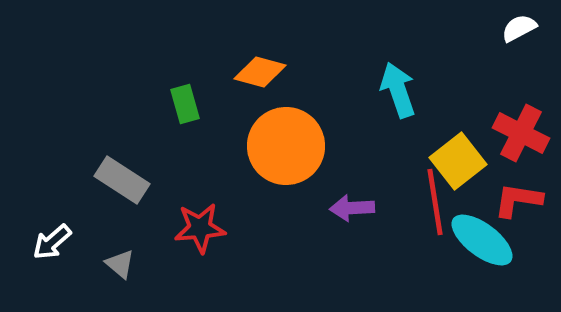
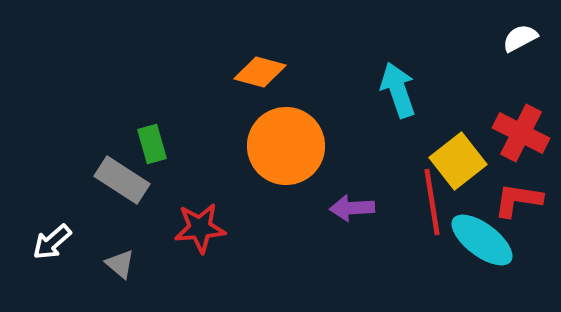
white semicircle: moved 1 px right, 10 px down
green rectangle: moved 33 px left, 40 px down
red line: moved 3 px left
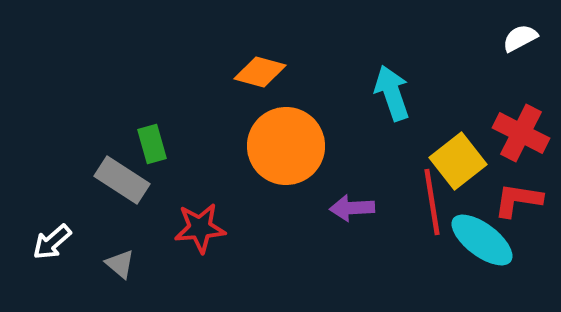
cyan arrow: moved 6 px left, 3 px down
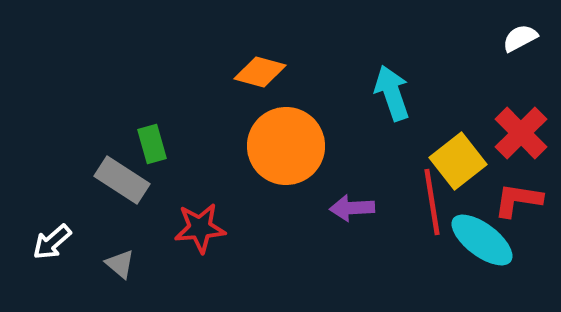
red cross: rotated 18 degrees clockwise
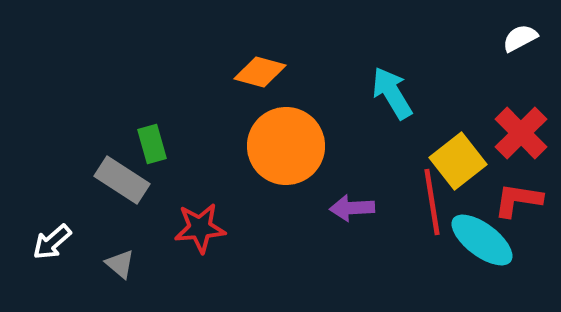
cyan arrow: rotated 12 degrees counterclockwise
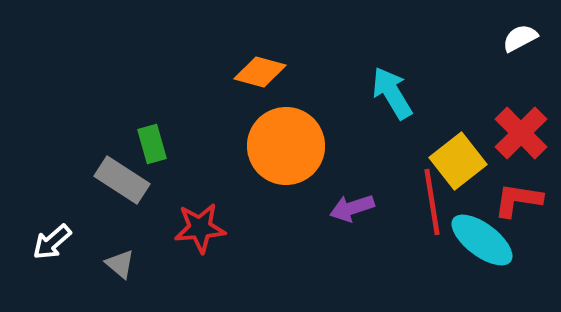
purple arrow: rotated 15 degrees counterclockwise
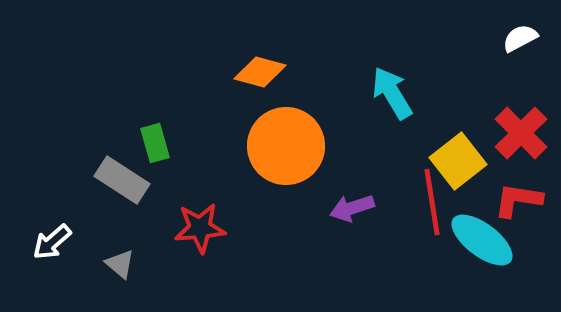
green rectangle: moved 3 px right, 1 px up
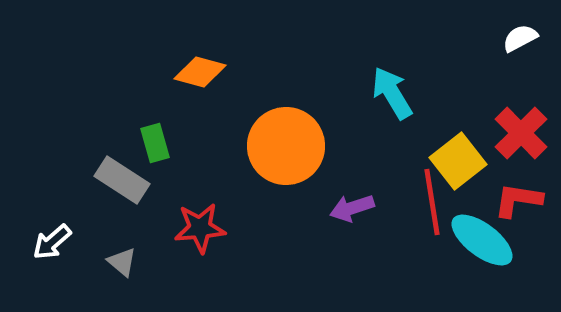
orange diamond: moved 60 px left
gray triangle: moved 2 px right, 2 px up
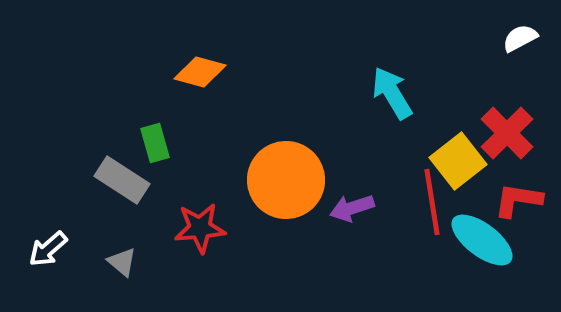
red cross: moved 14 px left
orange circle: moved 34 px down
white arrow: moved 4 px left, 7 px down
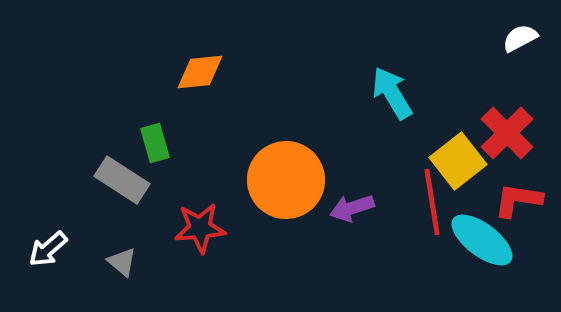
orange diamond: rotated 21 degrees counterclockwise
